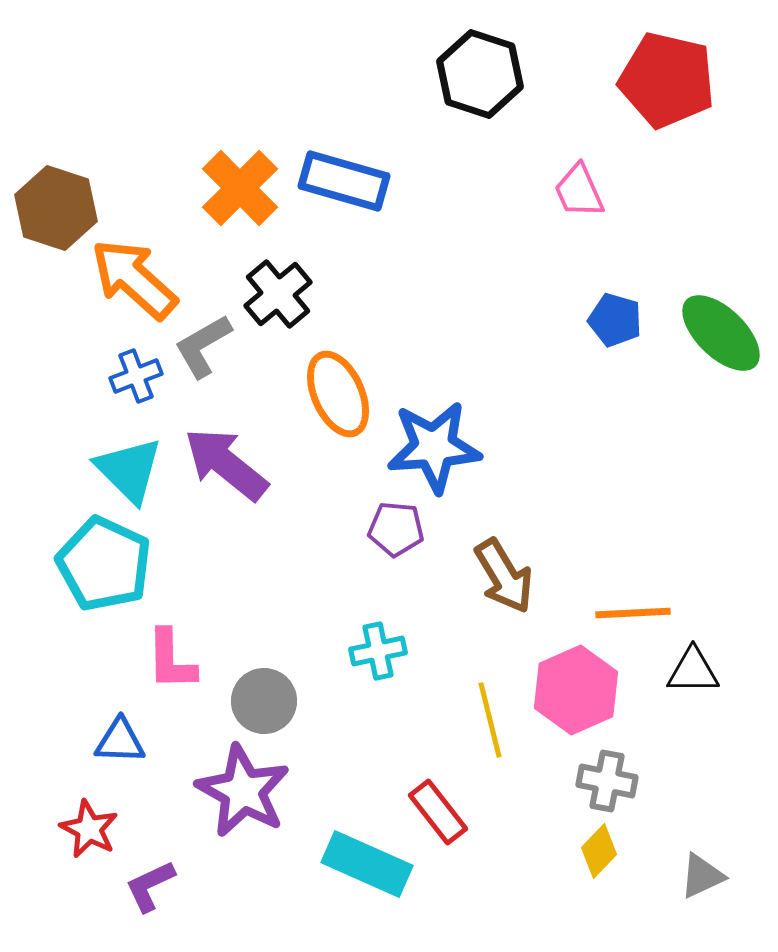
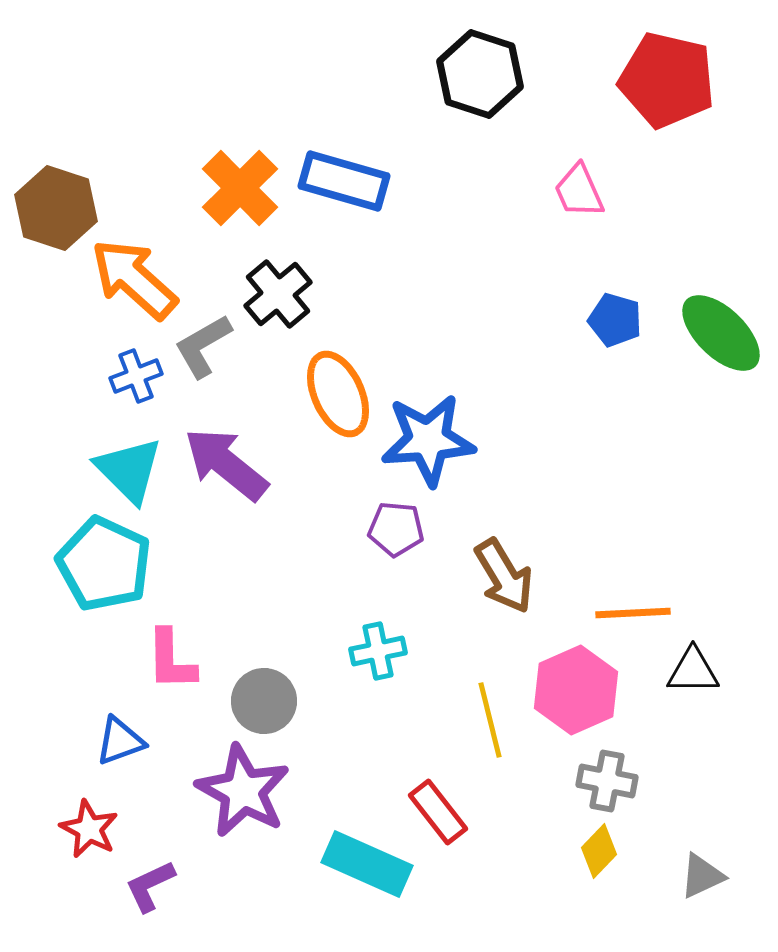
blue star: moved 6 px left, 7 px up
blue triangle: rotated 22 degrees counterclockwise
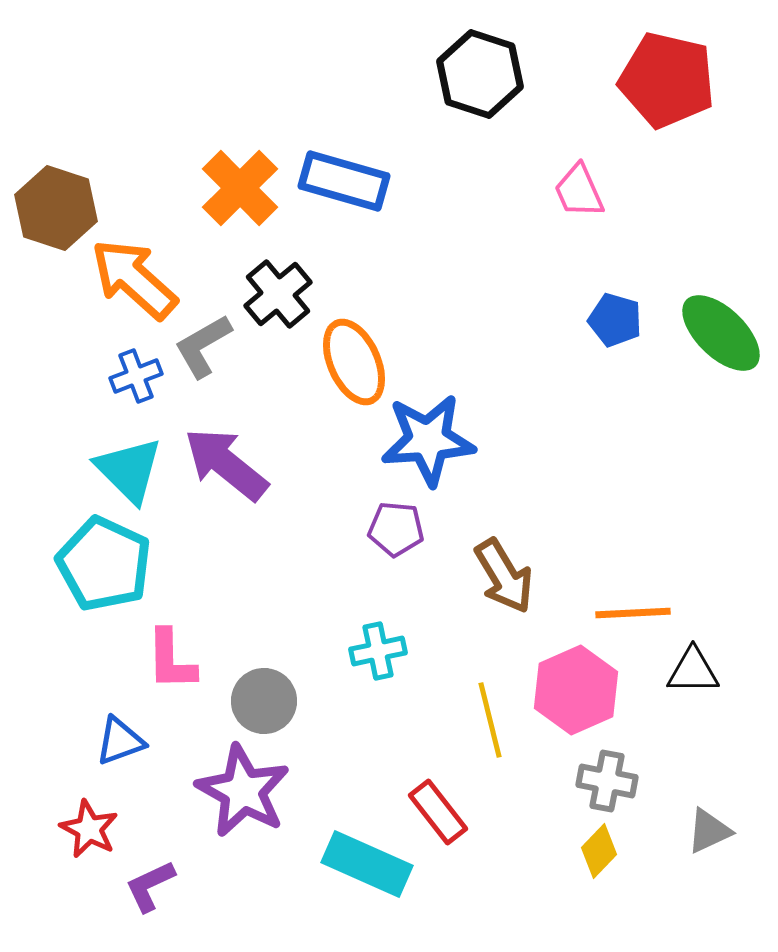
orange ellipse: moved 16 px right, 32 px up
gray triangle: moved 7 px right, 45 px up
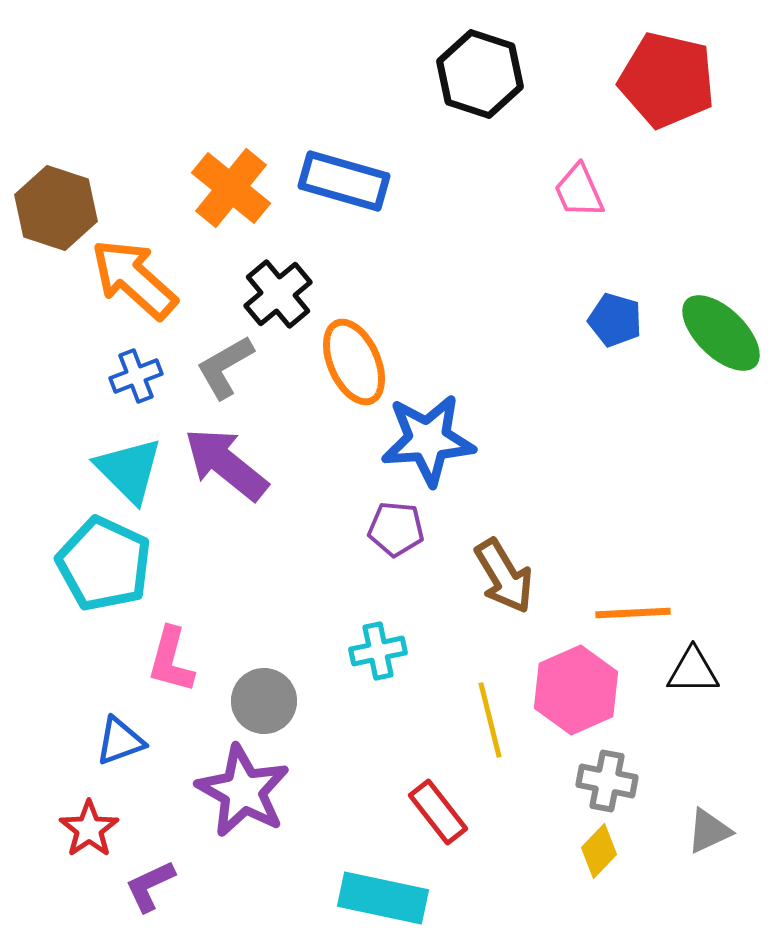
orange cross: moved 9 px left; rotated 6 degrees counterclockwise
gray L-shape: moved 22 px right, 21 px down
pink L-shape: rotated 16 degrees clockwise
red star: rotated 10 degrees clockwise
cyan rectangle: moved 16 px right, 34 px down; rotated 12 degrees counterclockwise
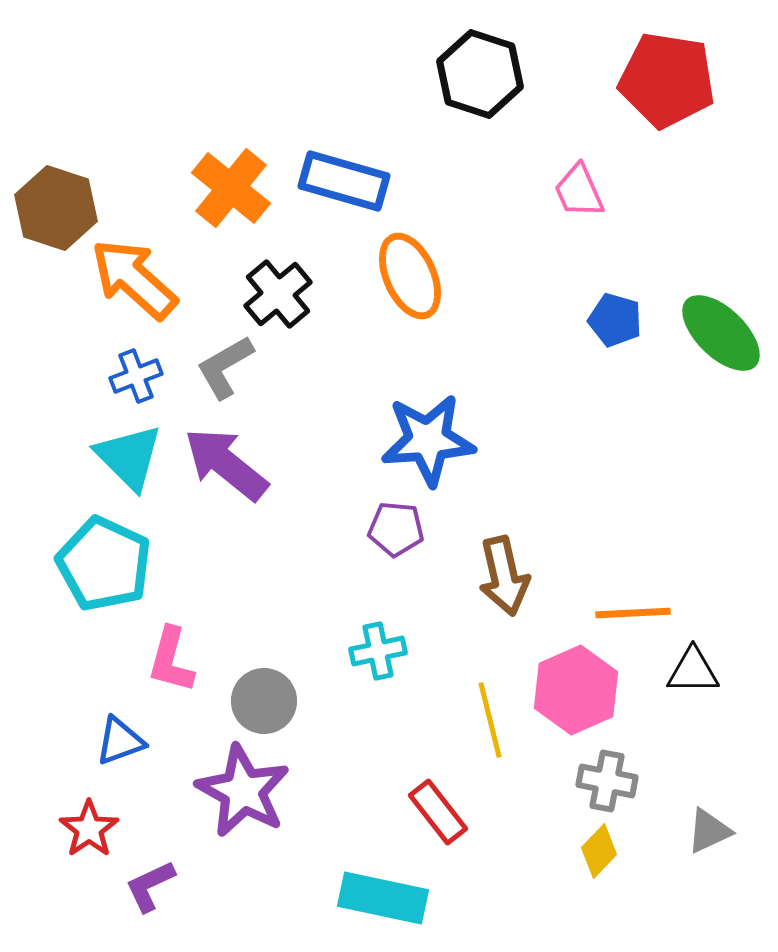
red pentagon: rotated 4 degrees counterclockwise
orange ellipse: moved 56 px right, 86 px up
cyan triangle: moved 13 px up
brown arrow: rotated 18 degrees clockwise
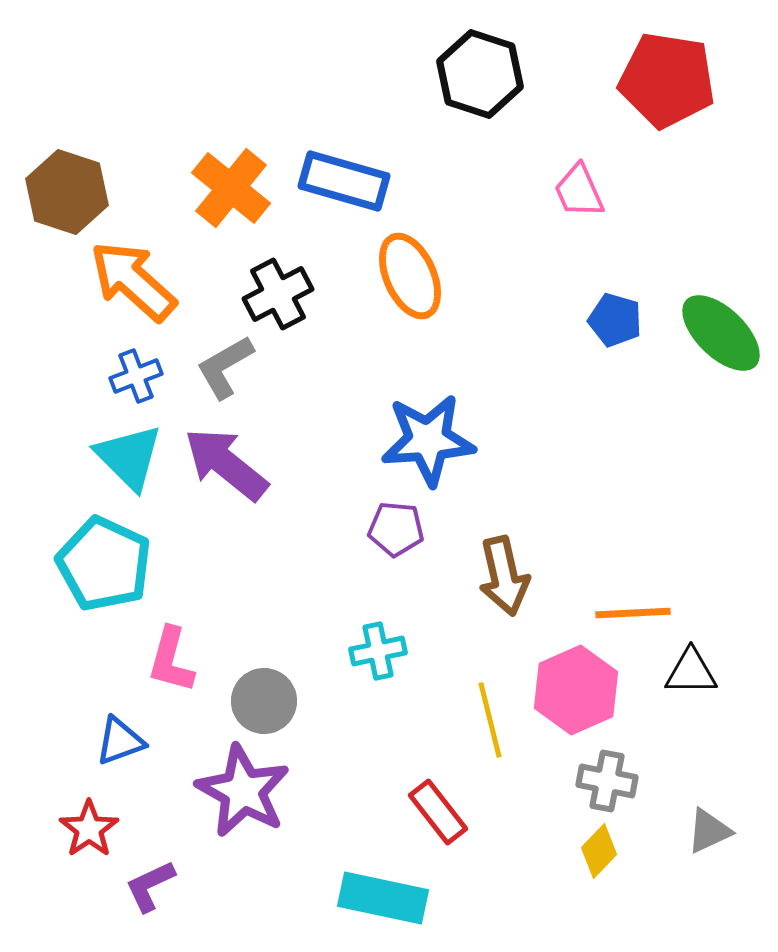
brown hexagon: moved 11 px right, 16 px up
orange arrow: moved 1 px left, 2 px down
black cross: rotated 12 degrees clockwise
black triangle: moved 2 px left, 1 px down
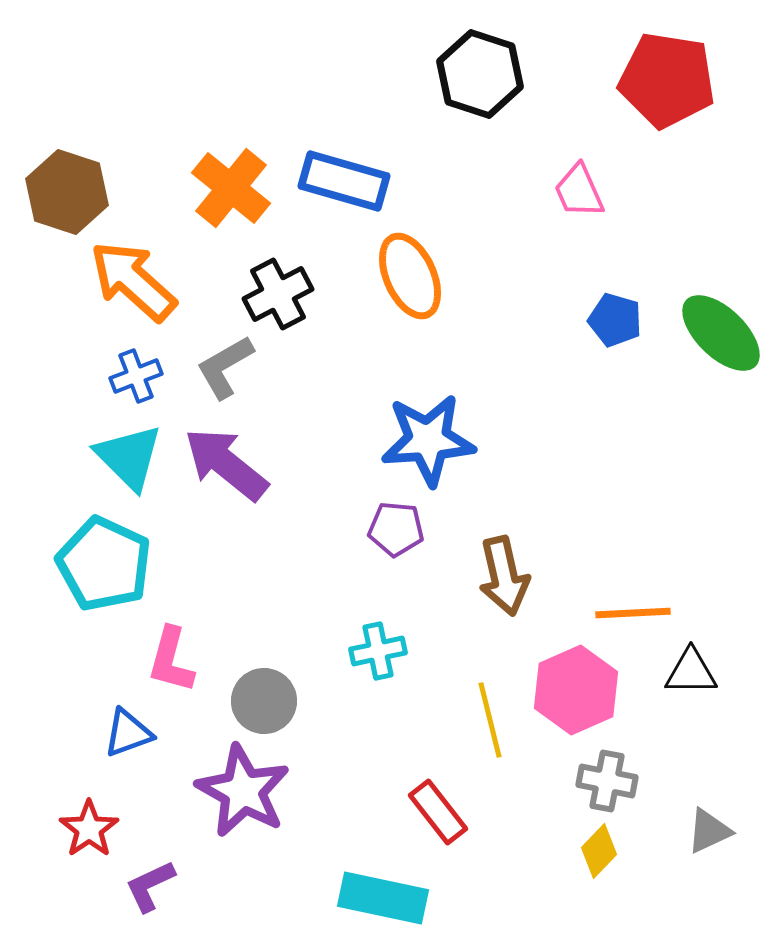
blue triangle: moved 8 px right, 8 px up
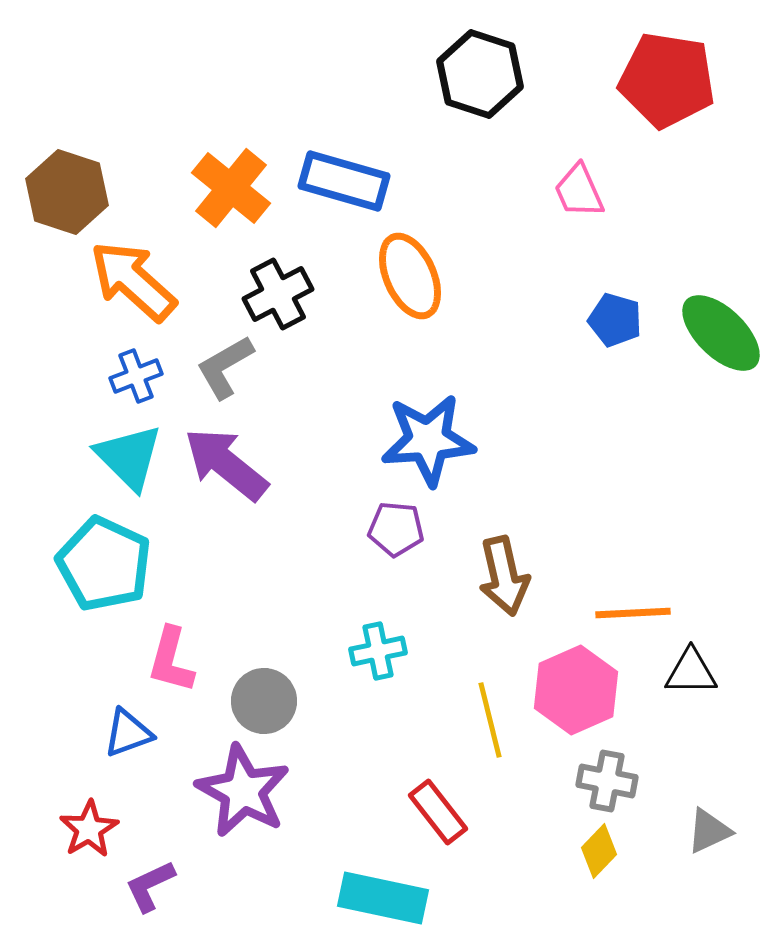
red star: rotated 4 degrees clockwise
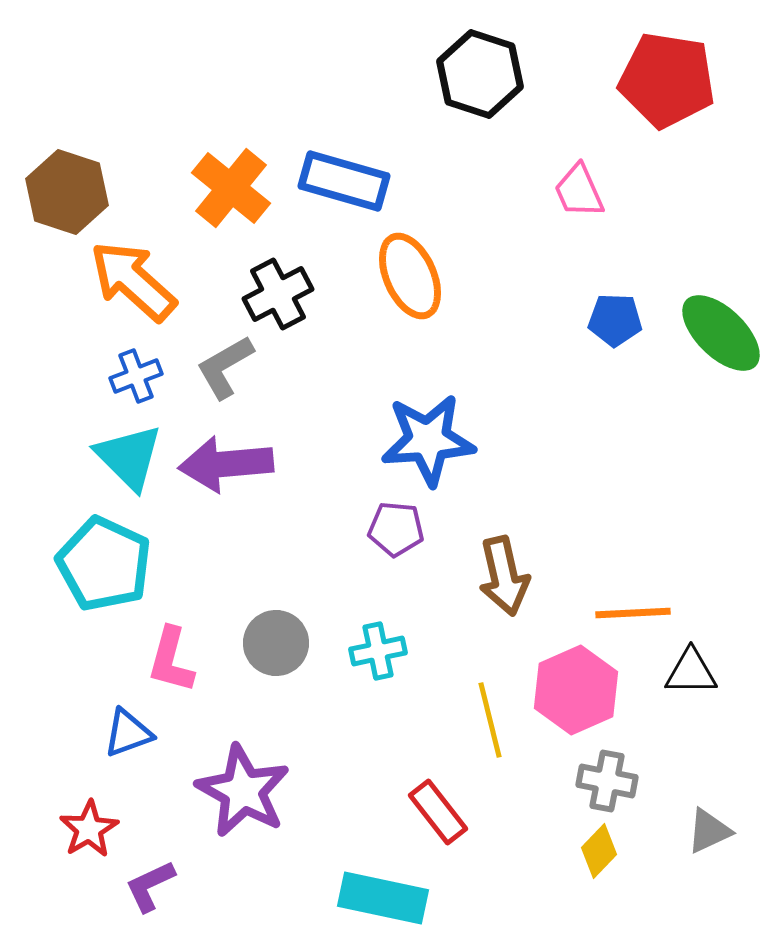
blue pentagon: rotated 14 degrees counterclockwise
purple arrow: rotated 44 degrees counterclockwise
gray circle: moved 12 px right, 58 px up
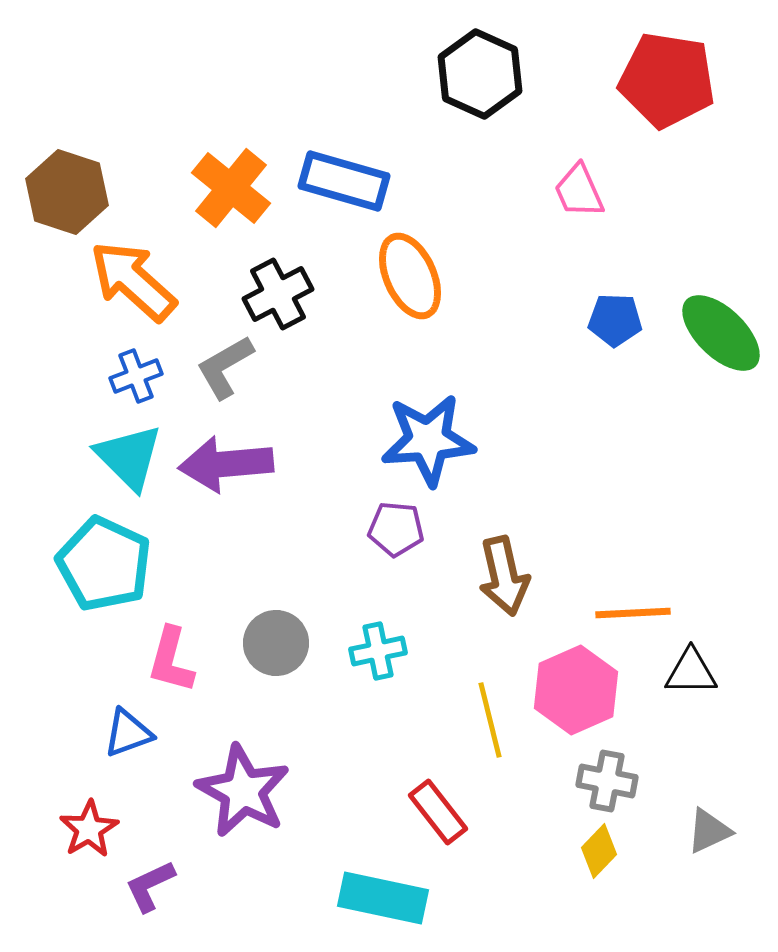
black hexagon: rotated 6 degrees clockwise
